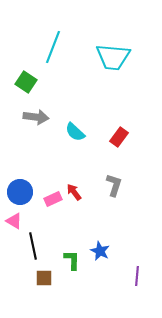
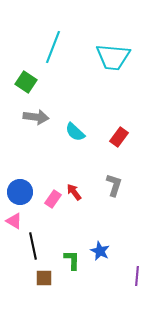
pink rectangle: rotated 30 degrees counterclockwise
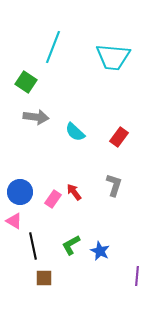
green L-shape: moved 1 px left, 15 px up; rotated 120 degrees counterclockwise
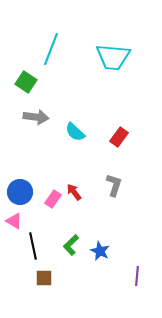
cyan line: moved 2 px left, 2 px down
green L-shape: rotated 15 degrees counterclockwise
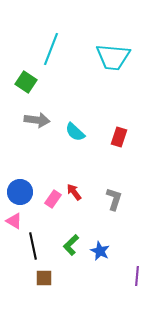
gray arrow: moved 1 px right, 3 px down
red rectangle: rotated 18 degrees counterclockwise
gray L-shape: moved 14 px down
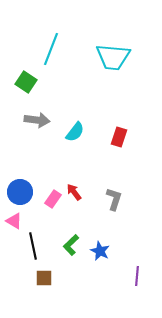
cyan semicircle: rotated 95 degrees counterclockwise
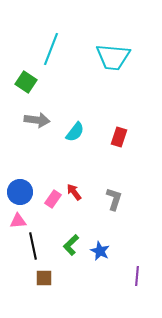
pink triangle: moved 4 px right; rotated 36 degrees counterclockwise
